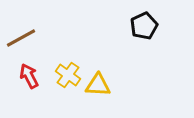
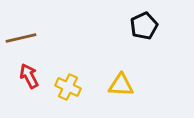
brown line: rotated 16 degrees clockwise
yellow cross: moved 12 px down; rotated 10 degrees counterclockwise
yellow triangle: moved 23 px right
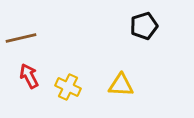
black pentagon: rotated 8 degrees clockwise
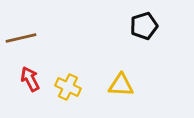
red arrow: moved 1 px right, 3 px down
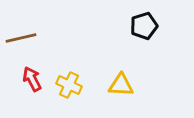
red arrow: moved 2 px right
yellow cross: moved 1 px right, 2 px up
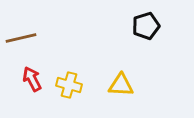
black pentagon: moved 2 px right
yellow cross: rotated 10 degrees counterclockwise
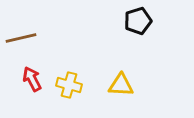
black pentagon: moved 8 px left, 5 px up
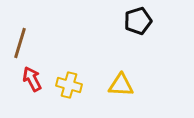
brown line: moved 1 px left, 5 px down; rotated 60 degrees counterclockwise
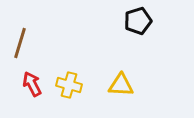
red arrow: moved 5 px down
